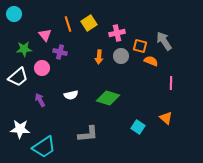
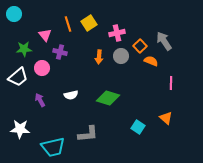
orange square: rotated 32 degrees clockwise
cyan trapezoid: moved 9 px right; rotated 20 degrees clockwise
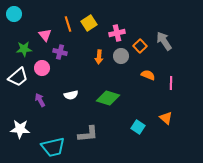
orange semicircle: moved 3 px left, 14 px down
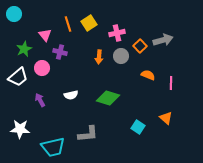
gray arrow: moved 1 px left, 1 px up; rotated 108 degrees clockwise
green star: rotated 21 degrees counterclockwise
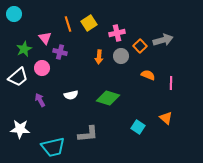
pink triangle: moved 3 px down
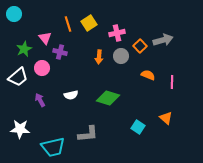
pink line: moved 1 px right, 1 px up
